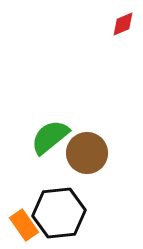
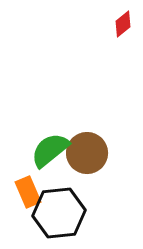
red diamond: rotated 16 degrees counterclockwise
green semicircle: moved 13 px down
orange rectangle: moved 4 px right, 33 px up; rotated 12 degrees clockwise
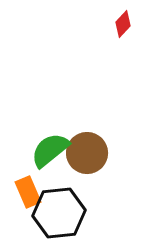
red diamond: rotated 8 degrees counterclockwise
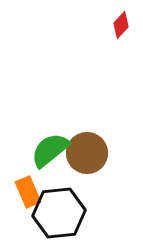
red diamond: moved 2 px left, 1 px down
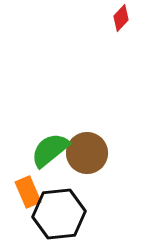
red diamond: moved 7 px up
black hexagon: moved 1 px down
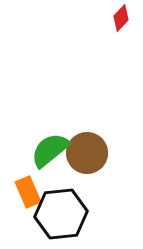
black hexagon: moved 2 px right
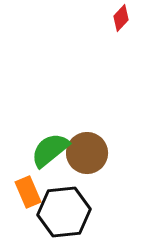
black hexagon: moved 3 px right, 2 px up
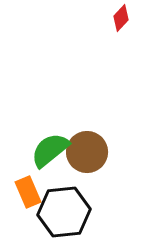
brown circle: moved 1 px up
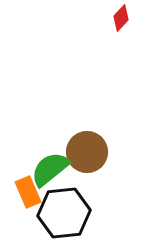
green semicircle: moved 19 px down
black hexagon: moved 1 px down
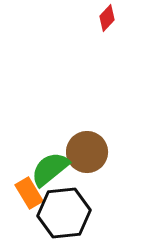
red diamond: moved 14 px left
orange rectangle: moved 1 px right, 1 px down; rotated 8 degrees counterclockwise
